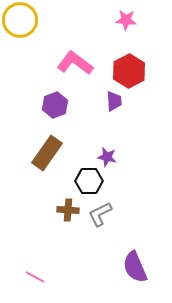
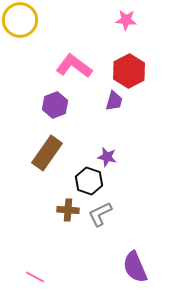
pink L-shape: moved 1 px left, 3 px down
purple trapezoid: rotated 20 degrees clockwise
black hexagon: rotated 20 degrees clockwise
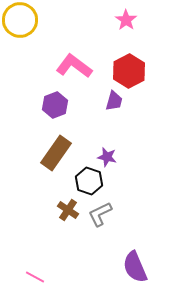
pink star: rotated 30 degrees clockwise
brown rectangle: moved 9 px right
brown cross: rotated 30 degrees clockwise
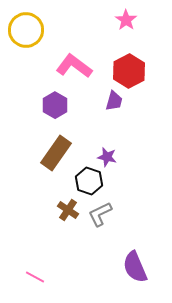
yellow circle: moved 6 px right, 10 px down
purple hexagon: rotated 10 degrees counterclockwise
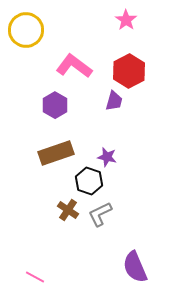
brown rectangle: rotated 36 degrees clockwise
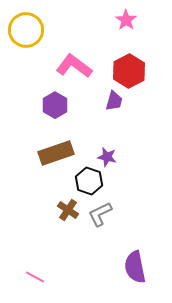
purple semicircle: rotated 12 degrees clockwise
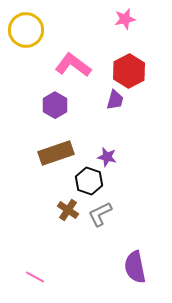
pink star: moved 1 px left, 1 px up; rotated 25 degrees clockwise
pink L-shape: moved 1 px left, 1 px up
purple trapezoid: moved 1 px right, 1 px up
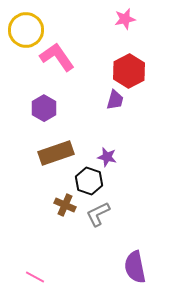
pink L-shape: moved 16 px left, 8 px up; rotated 18 degrees clockwise
purple hexagon: moved 11 px left, 3 px down
brown cross: moved 3 px left, 5 px up; rotated 10 degrees counterclockwise
gray L-shape: moved 2 px left
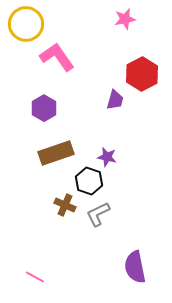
yellow circle: moved 6 px up
red hexagon: moved 13 px right, 3 px down
